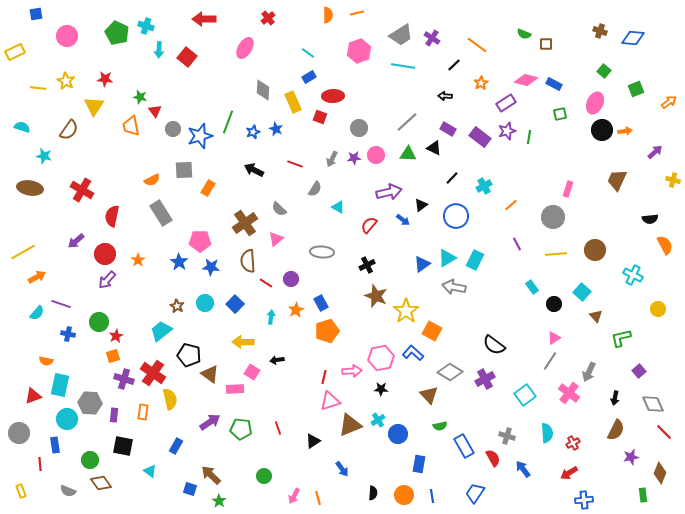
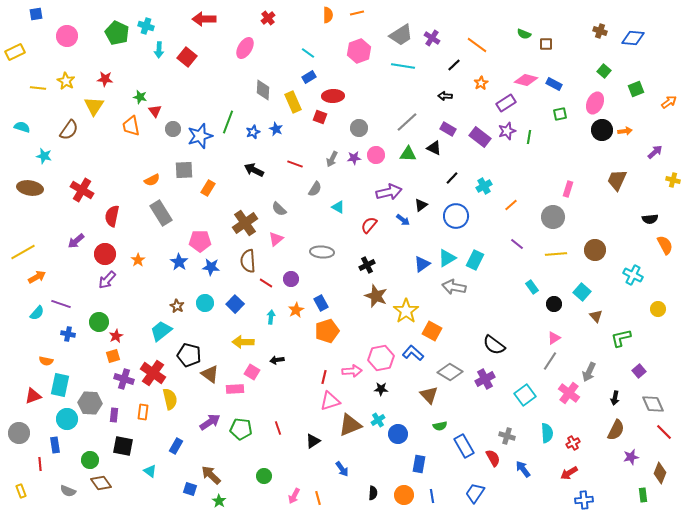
purple line at (517, 244): rotated 24 degrees counterclockwise
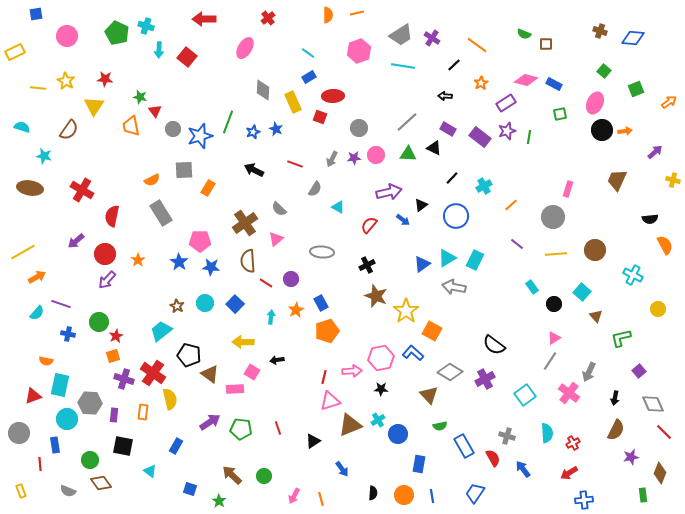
brown arrow at (211, 475): moved 21 px right
orange line at (318, 498): moved 3 px right, 1 px down
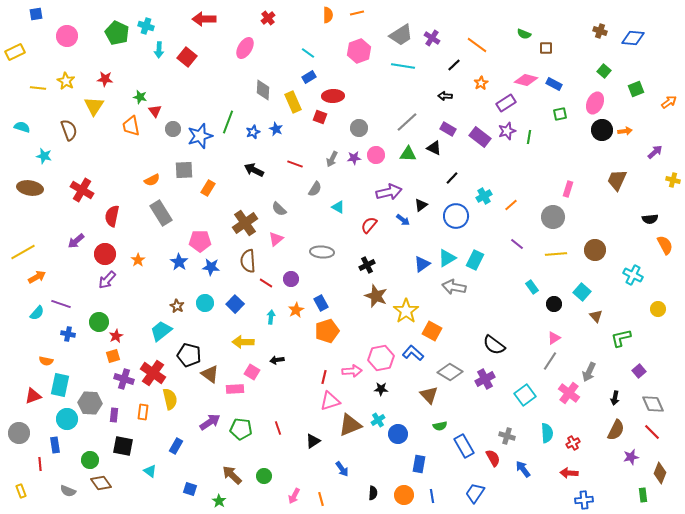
brown square at (546, 44): moved 4 px down
brown semicircle at (69, 130): rotated 55 degrees counterclockwise
cyan cross at (484, 186): moved 10 px down
red line at (664, 432): moved 12 px left
red arrow at (569, 473): rotated 36 degrees clockwise
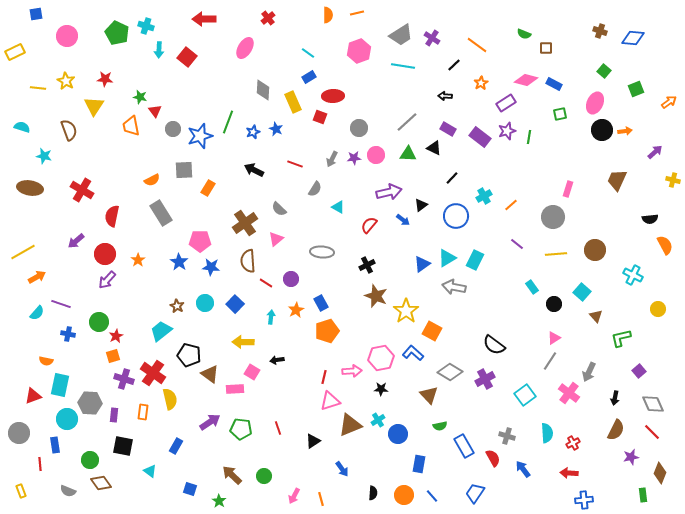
blue line at (432, 496): rotated 32 degrees counterclockwise
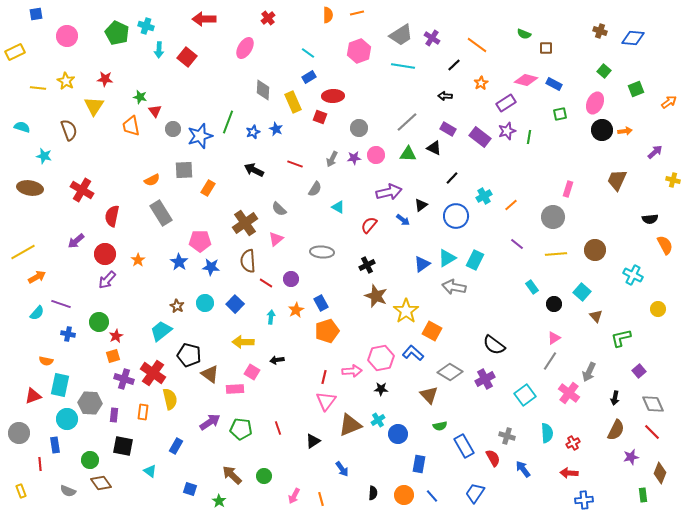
pink triangle at (330, 401): moved 4 px left; rotated 35 degrees counterclockwise
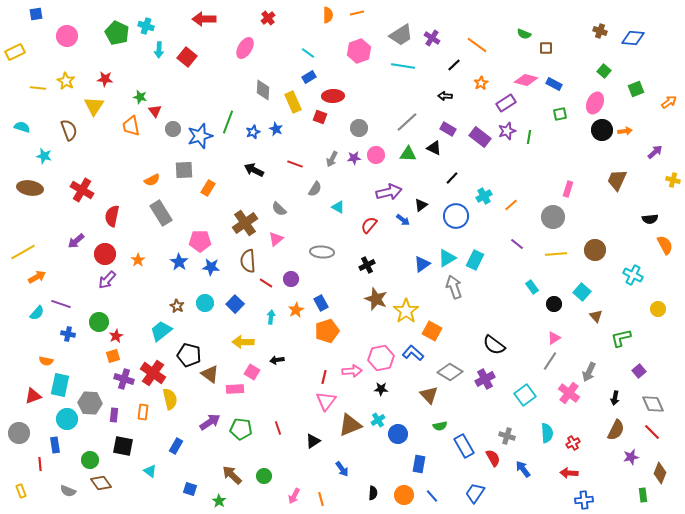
gray arrow at (454, 287): rotated 60 degrees clockwise
brown star at (376, 296): moved 3 px down
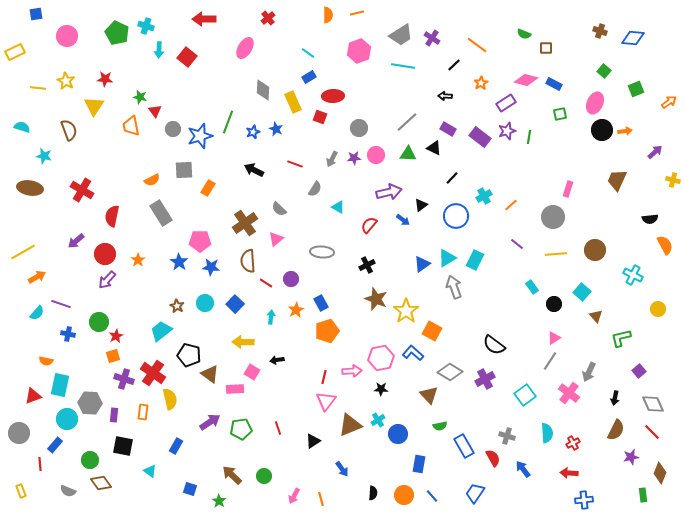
green pentagon at (241, 429): rotated 15 degrees counterclockwise
blue rectangle at (55, 445): rotated 49 degrees clockwise
